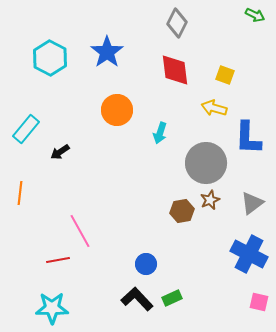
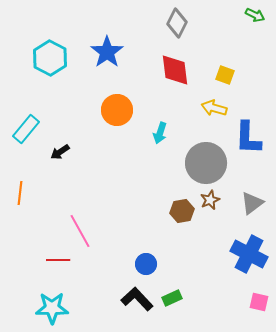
red line: rotated 10 degrees clockwise
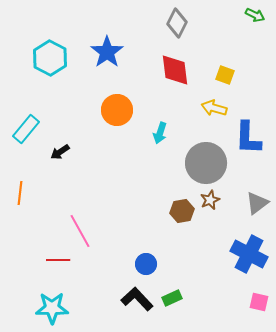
gray triangle: moved 5 px right
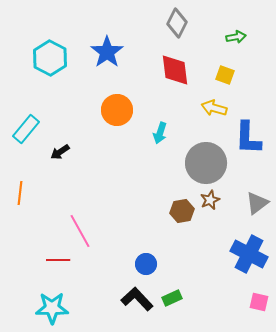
green arrow: moved 19 px left, 22 px down; rotated 36 degrees counterclockwise
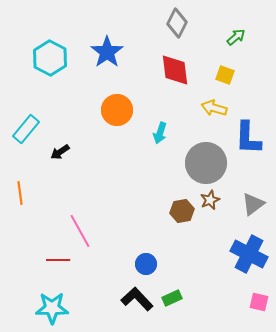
green arrow: rotated 30 degrees counterclockwise
orange line: rotated 15 degrees counterclockwise
gray triangle: moved 4 px left, 1 px down
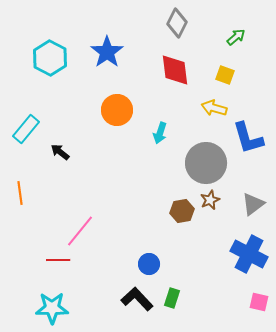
blue L-shape: rotated 18 degrees counterclockwise
black arrow: rotated 72 degrees clockwise
pink line: rotated 68 degrees clockwise
blue circle: moved 3 px right
green rectangle: rotated 48 degrees counterclockwise
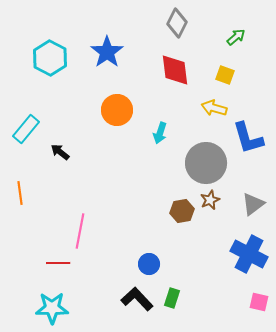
pink line: rotated 28 degrees counterclockwise
red line: moved 3 px down
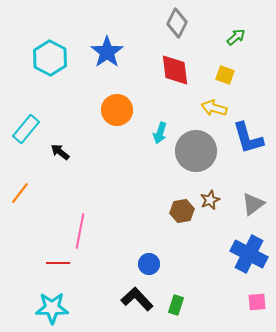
gray circle: moved 10 px left, 12 px up
orange line: rotated 45 degrees clockwise
green rectangle: moved 4 px right, 7 px down
pink square: moved 2 px left; rotated 18 degrees counterclockwise
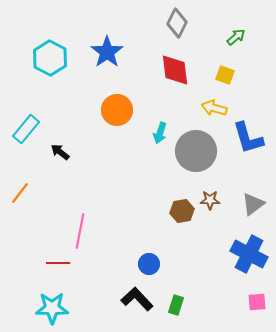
brown star: rotated 24 degrees clockwise
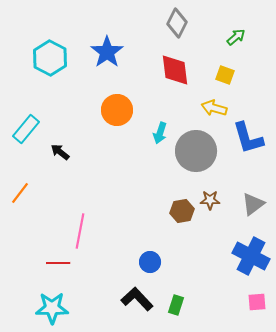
blue cross: moved 2 px right, 2 px down
blue circle: moved 1 px right, 2 px up
